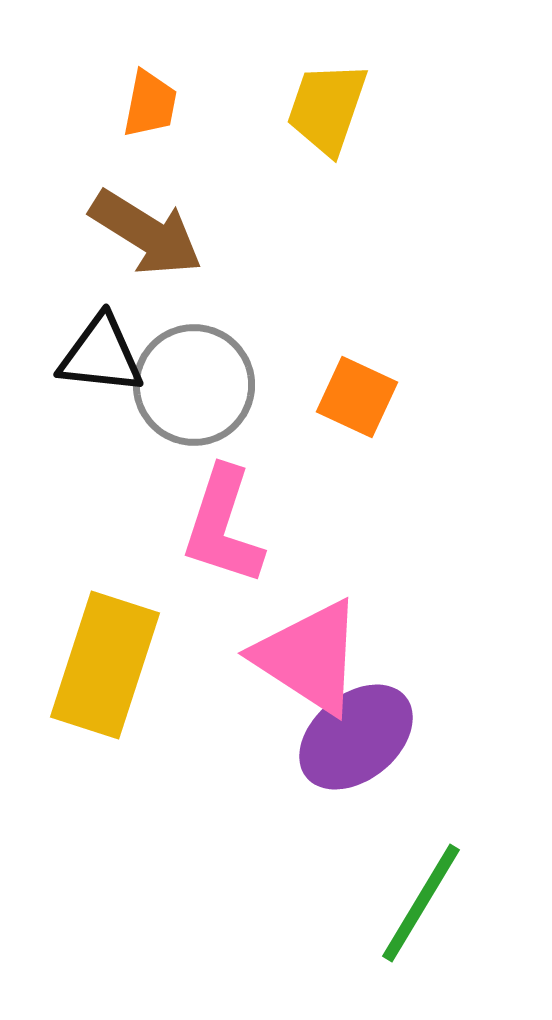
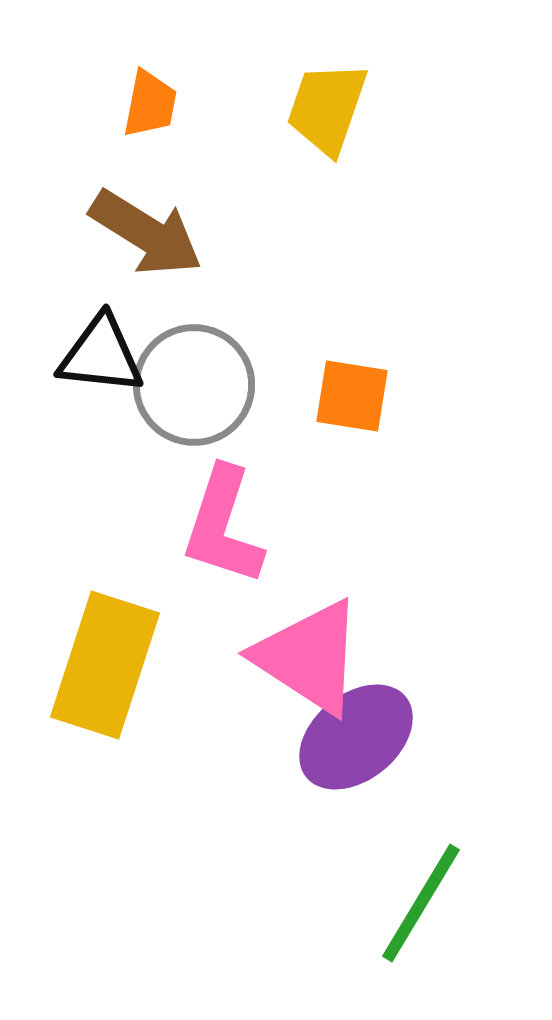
orange square: moved 5 px left, 1 px up; rotated 16 degrees counterclockwise
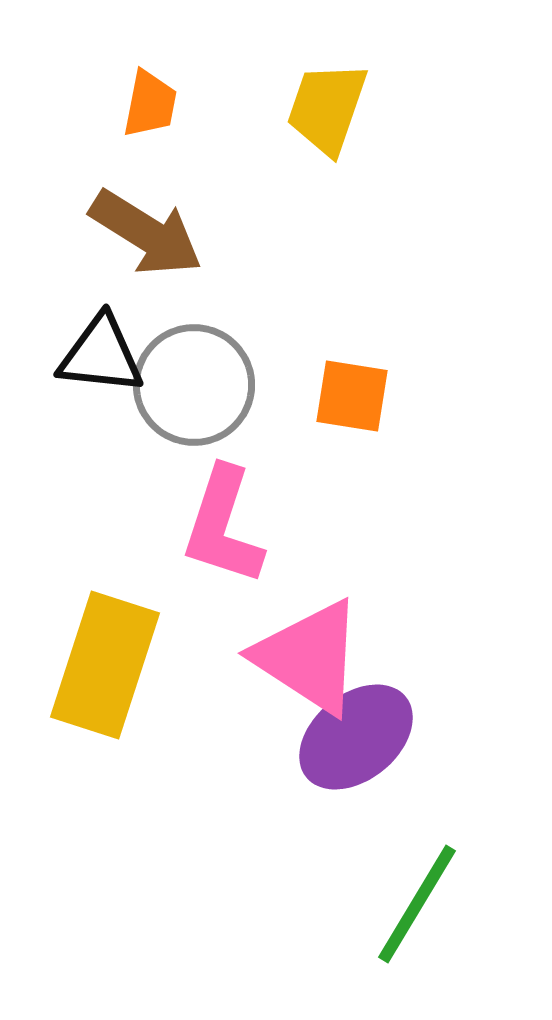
green line: moved 4 px left, 1 px down
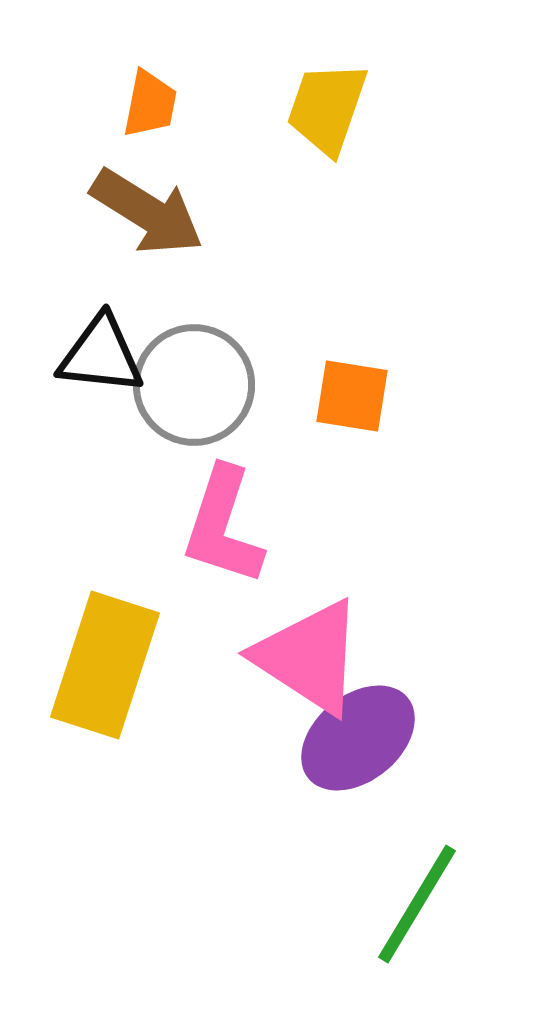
brown arrow: moved 1 px right, 21 px up
purple ellipse: moved 2 px right, 1 px down
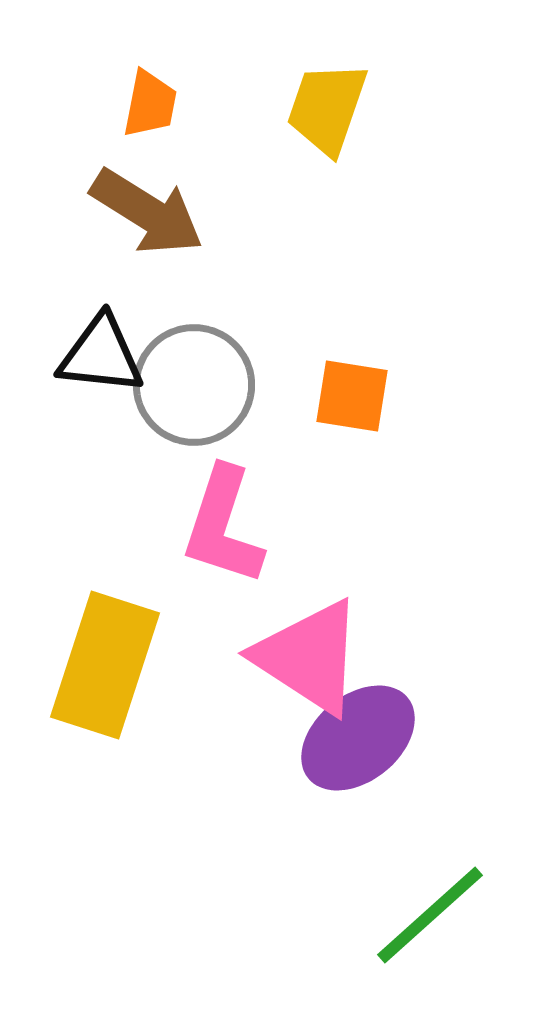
green line: moved 13 px right, 11 px down; rotated 17 degrees clockwise
